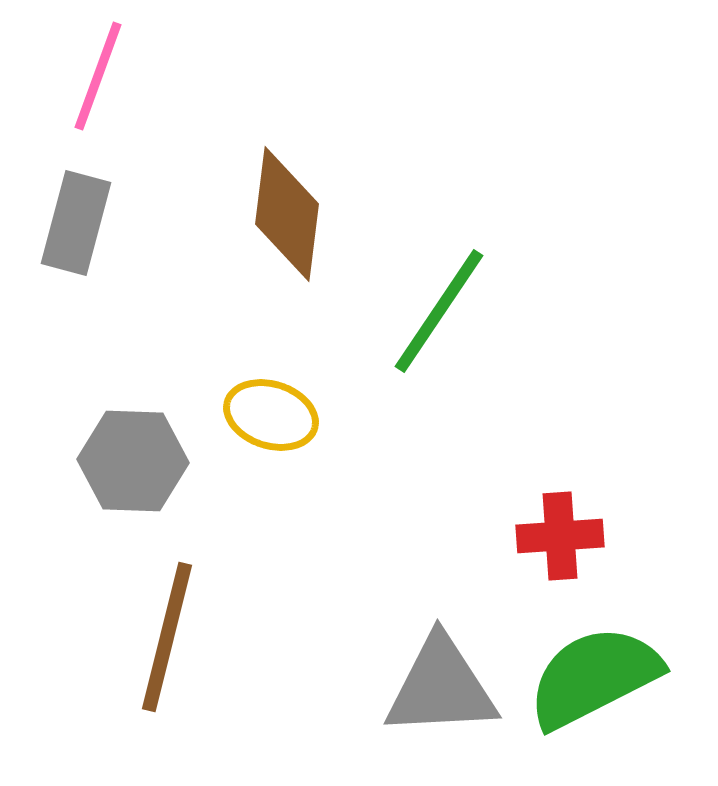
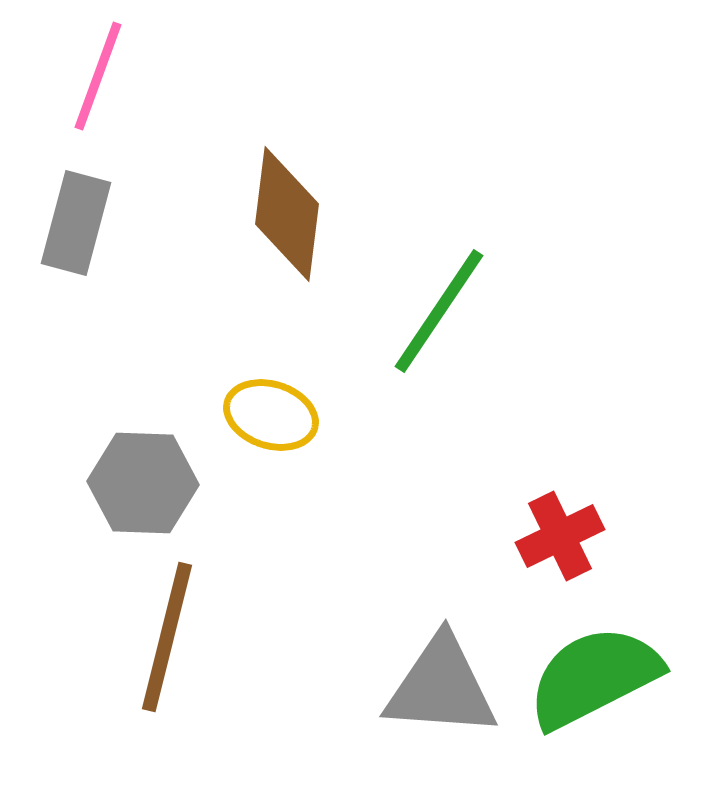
gray hexagon: moved 10 px right, 22 px down
red cross: rotated 22 degrees counterclockwise
gray triangle: rotated 7 degrees clockwise
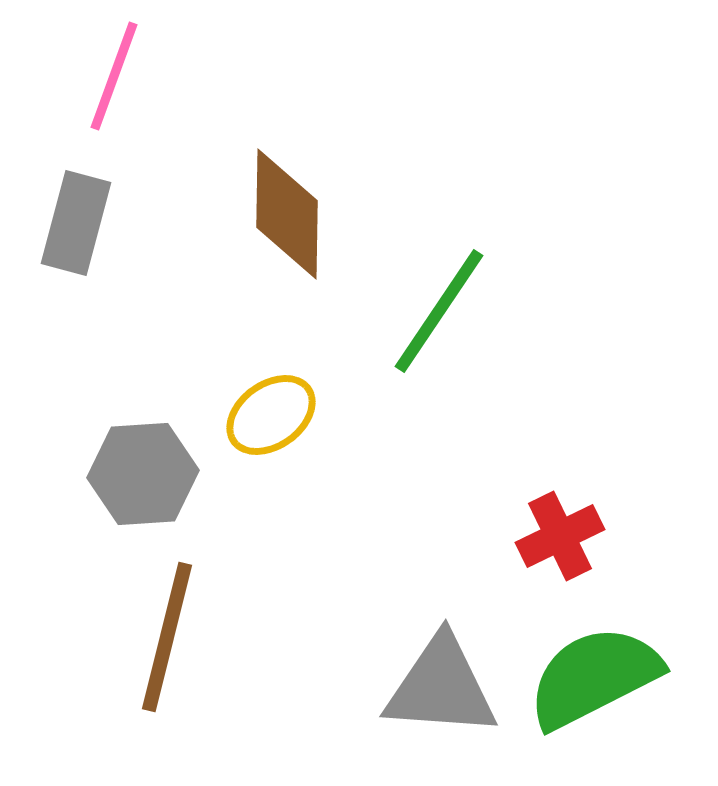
pink line: moved 16 px right
brown diamond: rotated 6 degrees counterclockwise
yellow ellipse: rotated 54 degrees counterclockwise
gray hexagon: moved 9 px up; rotated 6 degrees counterclockwise
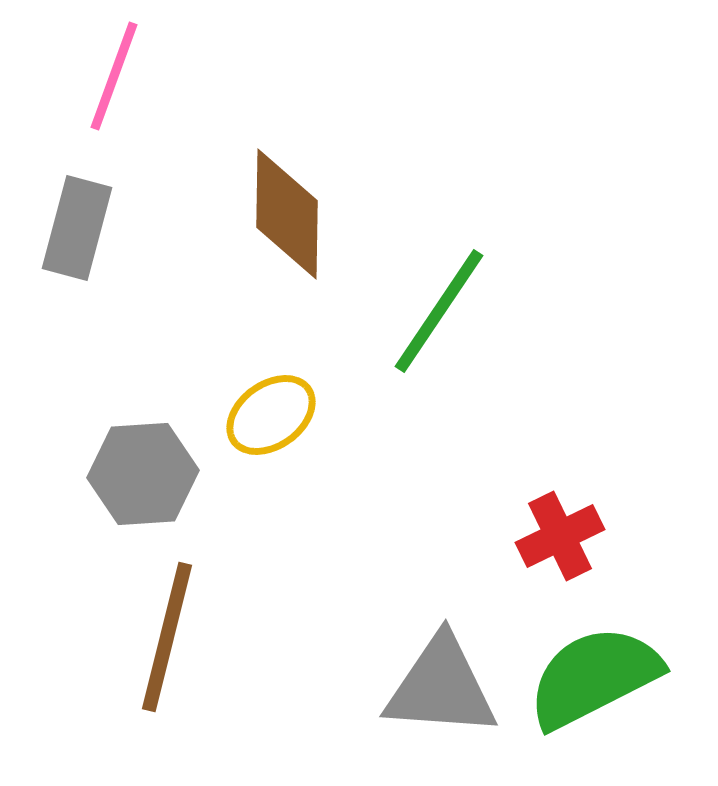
gray rectangle: moved 1 px right, 5 px down
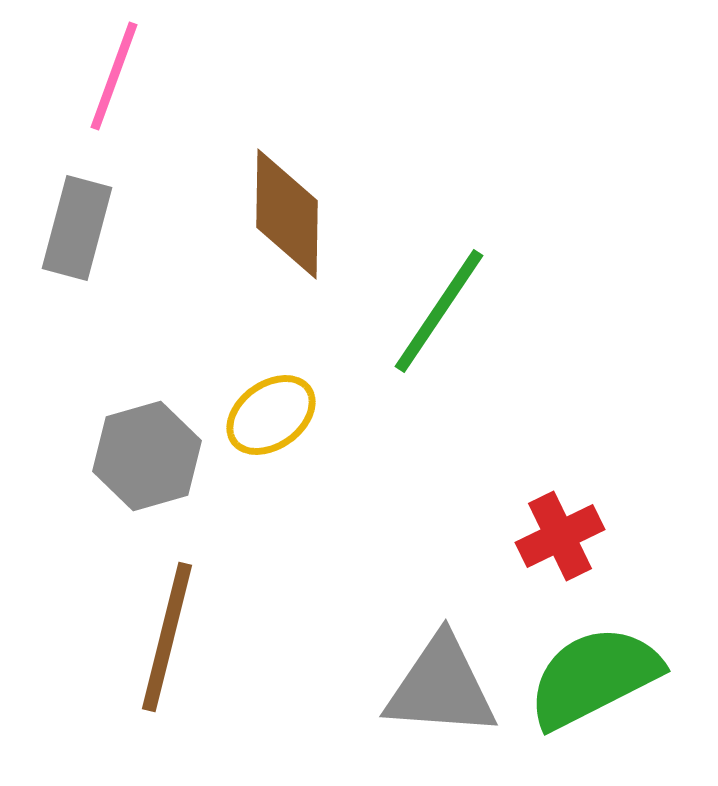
gray hexagon: moved 4 px right, 18 px up; rotated 12 degrees counterclockwise
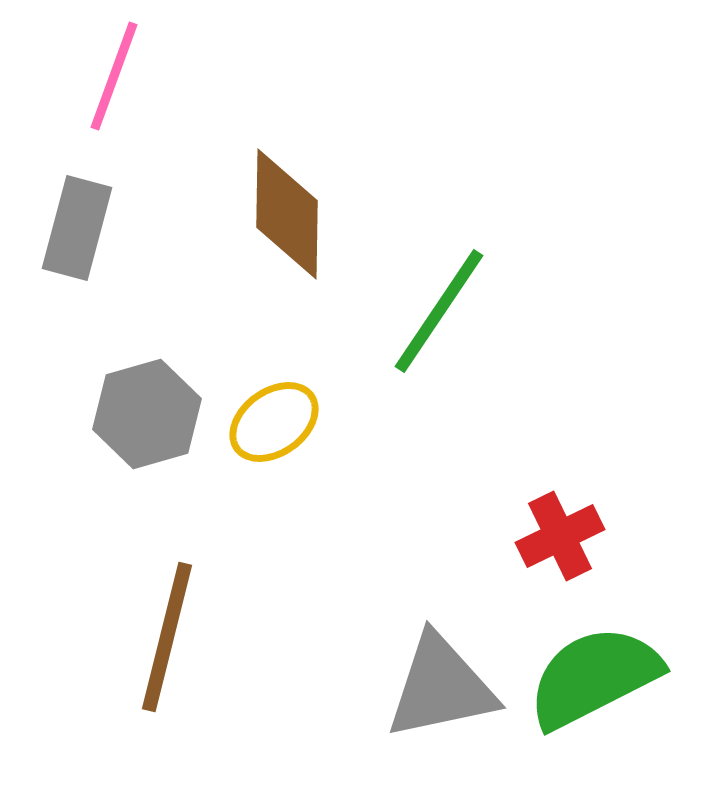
yellow ellipse: moved 3 px right, 7 px down
gray hexagon: moved 42 px up
gray triangle: rotated 16 degrees counterclockwise
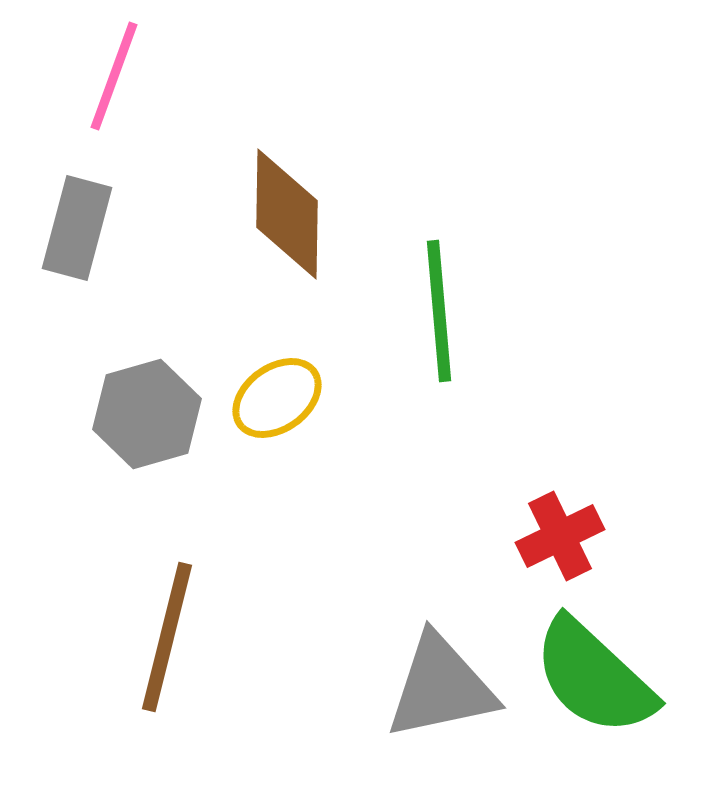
green line: rotated 39 degrees counterclockwise
yellow ellipse: moved 3 px right, 24 px up
green semicircle: rotated 110 degrees counterclockwise
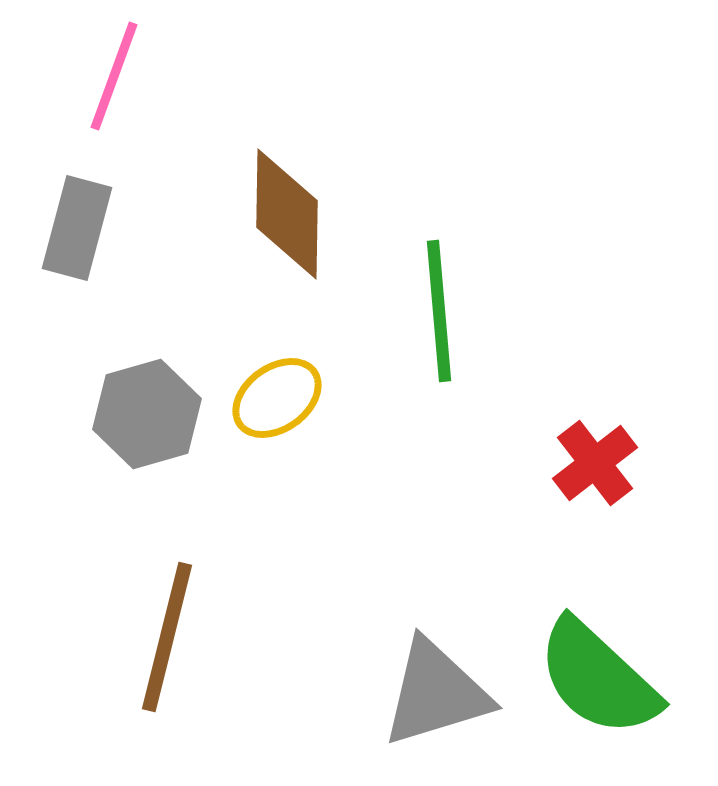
red cross: moved 35 px right, 73 px up; rotated 12 degrees counterclockwise
green semicircle: moved 4 px right, 1 px down
gray triangle: moved 5 px left, 6 px down; rotated 5 degrees counterclockwise
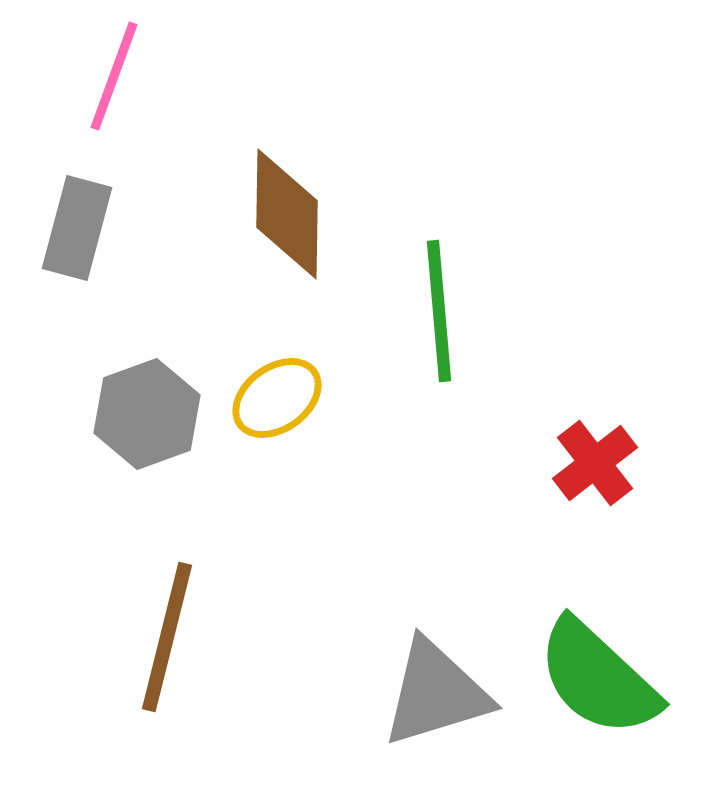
gray hexagon: rotated 4 degrees counterclockwise
